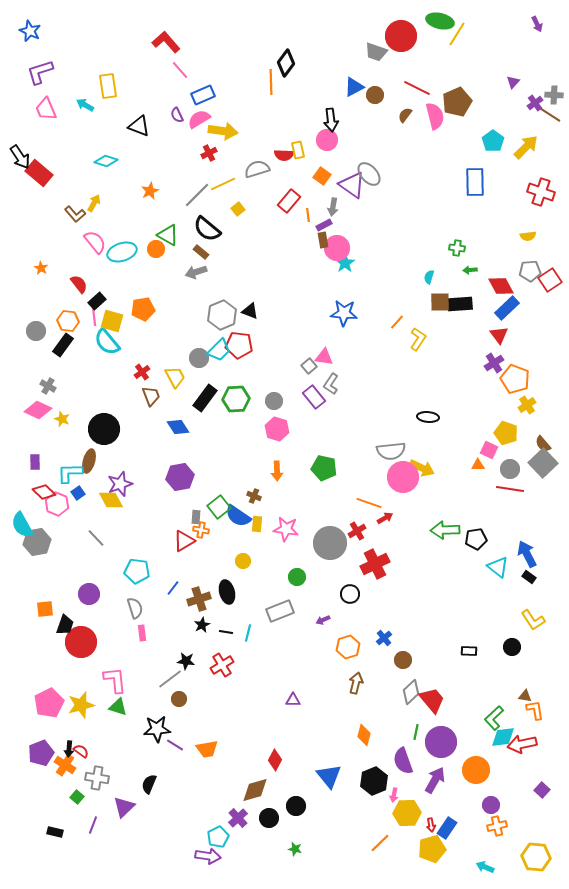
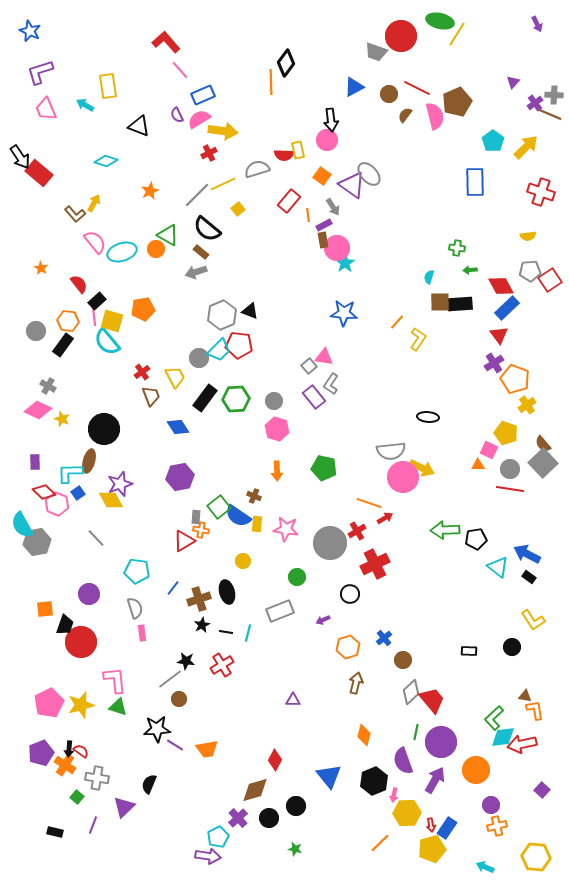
brown circle at (375, 95): moved 14 px right, 1 px up
brown line at (549, 114): rotated 10 degrees counterclockwise
gray arrow at (333, 207): rotated 42 degrees counterclockwise
blue arrow at (527, 554): rotated 36 degrees counterclockwise
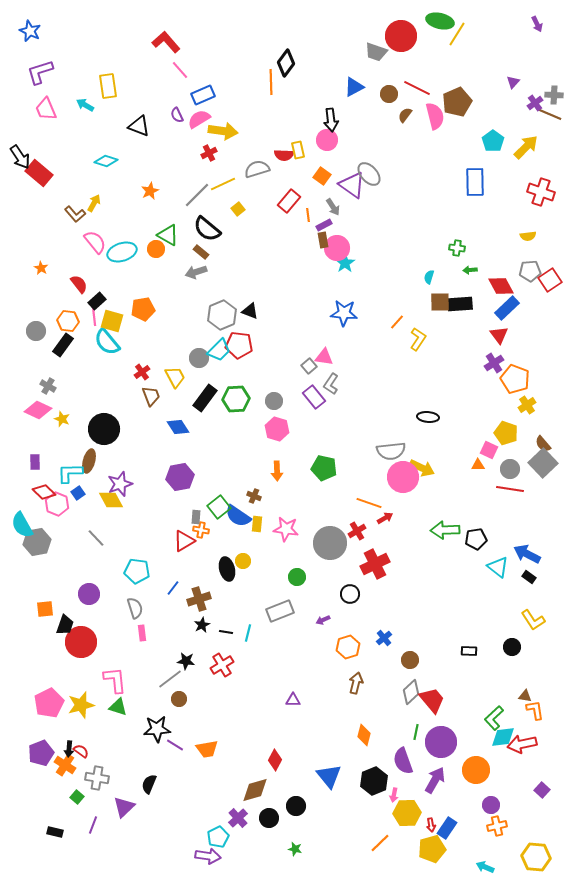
black ellipse at (227, 592): moved 23 px up
brown circle at (403, 660): moved 7 px right
